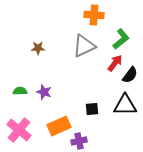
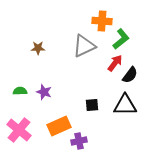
orange cross: moved 8 px right, 6 px down
black square: moved 4 px up
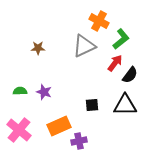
orange cross: moved 3 px left; rotated 24 degrees clockwise
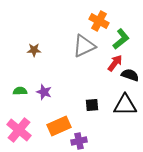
brown star: moved 4 px left, 2 px down
black semicircle: rotated 108 degrees counterclockwise
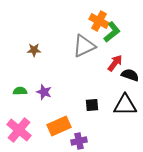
green L-shape: moved 9 px left, 7 px up
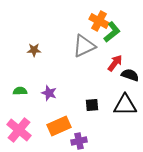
purple star: moved 5 px right, 1 px down
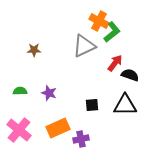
orange rectangle: moved 1 px left, 2 px down
purple cross: moved 2 px right, 2 px up
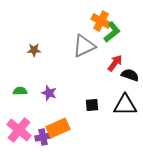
orange cross: moved 2 px right
purple cross: moved 38 px left, 2 px up
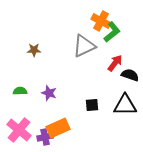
purple cross: moved 2 px right
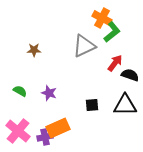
orange cross: moved 1 px right, 3 px up
green semicircle: rotated 32 degrees clockwise
pink cross: moved 1 px left, 1 px down
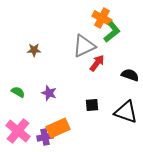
red arrow: moved 18 px left
green semicircle: moved 2 px left, 1 px down
black triangle: moved 1 px right, 7 px down; rotated 20 degrees clockwise
